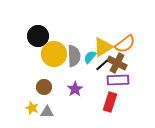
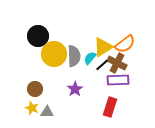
cyan semicircle: moved 1 px down
brown circle: moved 9 px left, 2 px down
red rectangle: moved 5 px down
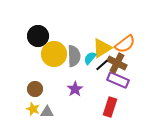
yellow triangle: moved 1 px left, 1 px down
purple rectangle: rotated 25 degrees clockwise
yellow star: moved 1 px right, 1 px down
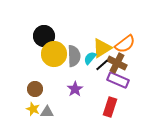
black circle: moved 6 px right
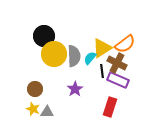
black line: moved 6 px down; rotated 56 degrees counterclockwise
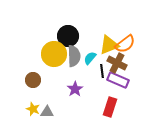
black circle: moved 24 px right
yellow triangle: moved 7 px right, 3 px up; rotated 10 degrees clockwise
brown circle: moved 2 px left, 9 px up
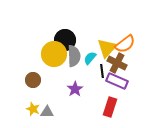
black circle: moved 3 px left, 4 px down
yellow triangle: moved 2 px left, 3 px down; rotated 25 degrees counterclockwise
purple rectangle: moved 1 px left, 1 px down
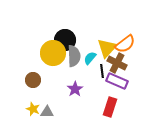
yellow circle: moved 1 px left, 1 px up
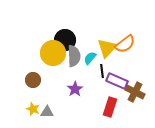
brown cross: moved 18 px right, 29 px down
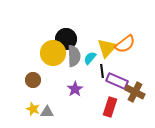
black circle: moved 1 px right, 1 px up
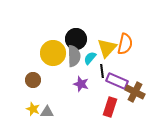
black circle: moved 10 px right
orange semicircle: rotated 40 degrees counterclockwise
purple star: moved 6 px right, 5 px up; rotated 21 degrees counterclockwise
